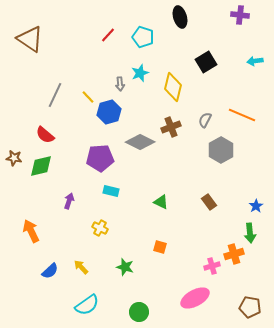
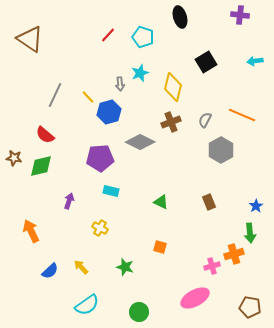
brown cross: moved 5 px up
brown rectangle: rotated 14 degrees clockwise
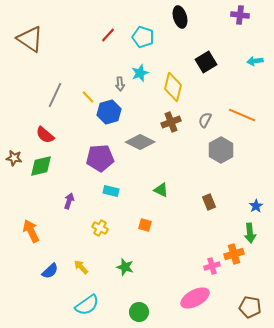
green triangle: moved 12 px up
orange square: moved 15 px left, 22 px up
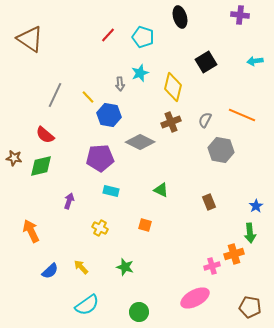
blue hexagon: moved 3 px down; rotated 25 degrees clockwise
gray hexagon: rotated 20 degrees counterclockwise
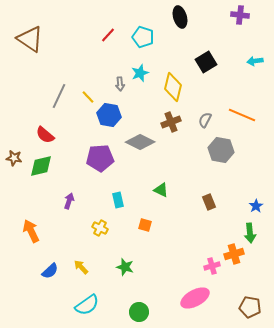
gray line: moved 4 px right, 1 px down
cyan rectangle: moved 7 px right, 9 px down; rotated 63 degrees clockwise
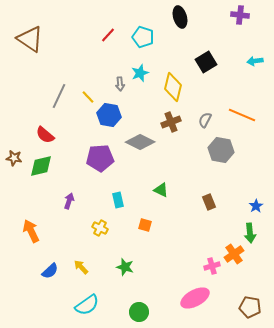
orange cross: rotated 18 degrees counterclockwise
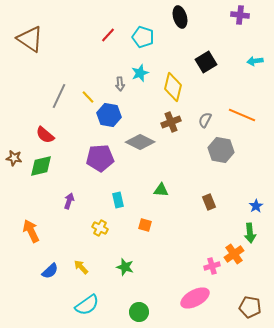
green triangle: rotated 21 degrees counterclockwise
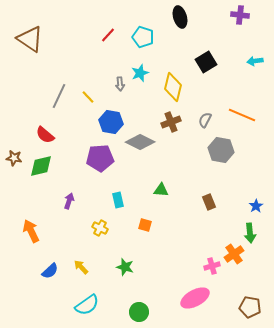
blue hexagon: moved 2 px right, 7 px down
